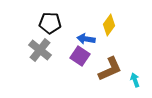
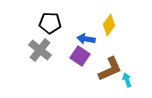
cyan arrow: moved 8 px left
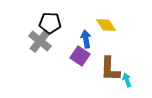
yellow diamond: moved 3 px left; rotated 70 degrees counterclockwise
blue arrow: rotated 72 degrees clockwise
gray cross: moved 9 px up
brown L-shape: rotated 116 degrees clockwise
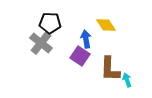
gray cross: moved 1 px right, 2 px down
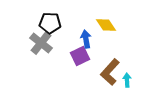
purple square: rotated 30 degrees clockwise
brown L-shape: moved 3 px down; rotated 40 degrees clockwise
cyan arrow: rotated 16 degrees clockwise
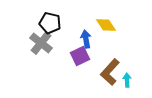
black pentagon: rotated 10 degrees clockwise
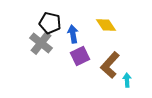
blue arrow: moved 13 px left, 5 px up
brown L-shape: moved 7 px up
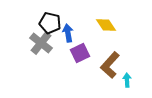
blue arrow: moved 5 px left, 1 px up
purple square: moved 3 px up
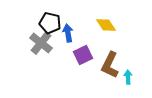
purple square: moved 3 px right, 2 px down
brown L-shape: rotated 16 degrees counterclockwise
cyan arrow: moved 1 px right, 3 px up
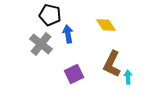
black pentagon: moved 8 px up
blue arrow: moved 1 px down
gray cross: moved 1 px down
purple square: moved 9 px left, 19 px down
brown L-shape: moved 2 px right, 1 px up
